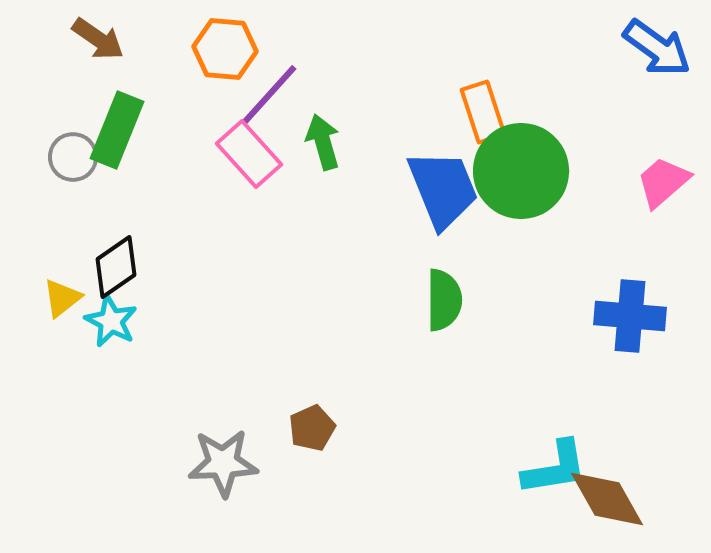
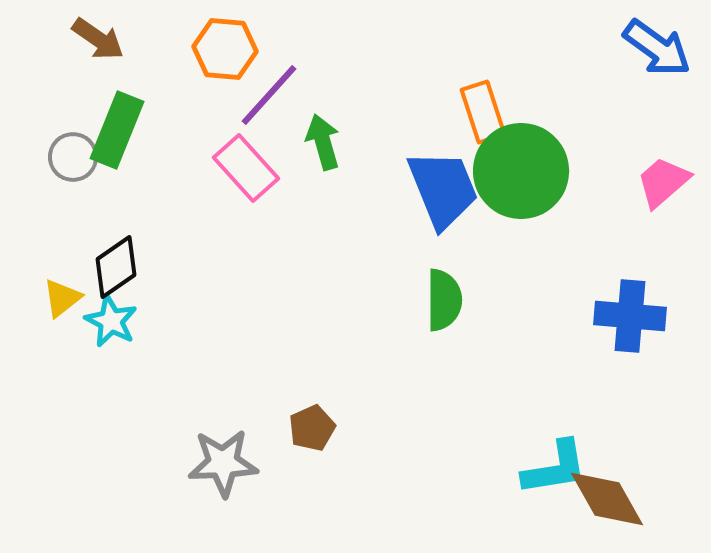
pink rectangle: moved 3 px left, 14 px down
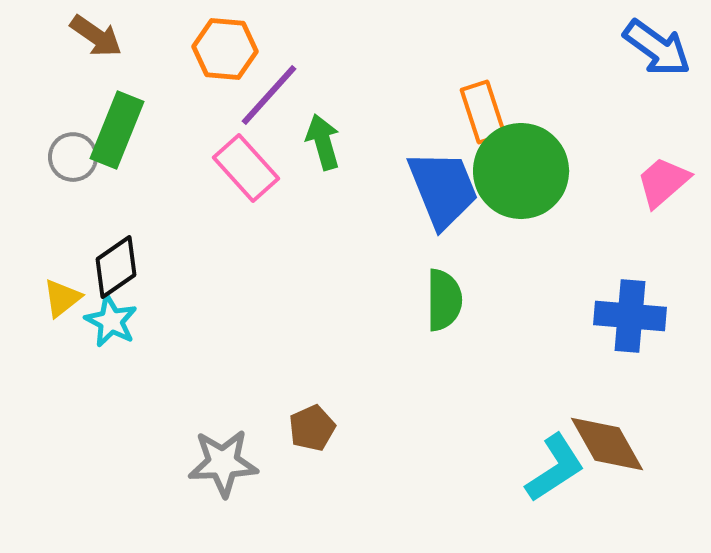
brown arrow: moved 2 px left, 3 px up
cyan L-shape: rotated 24 degrees counterclockwise
brown diamond: moved 55 px up
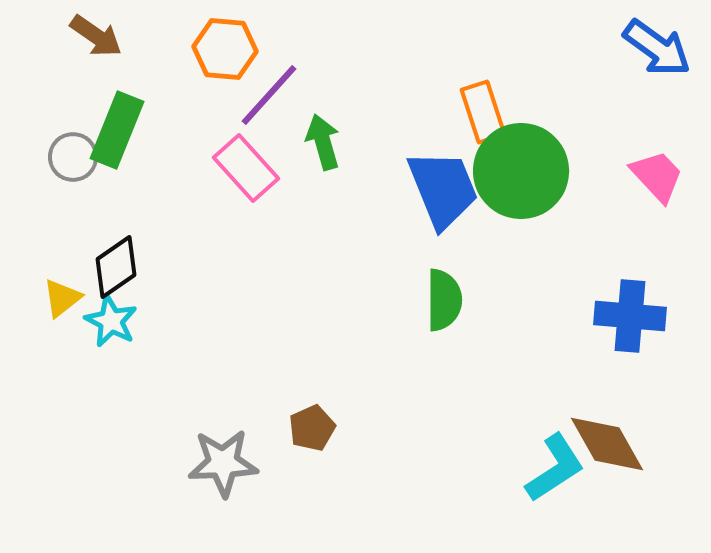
pink trapezoid: moved 6 px left, 6 px up; rotated 88 degrees clockwise
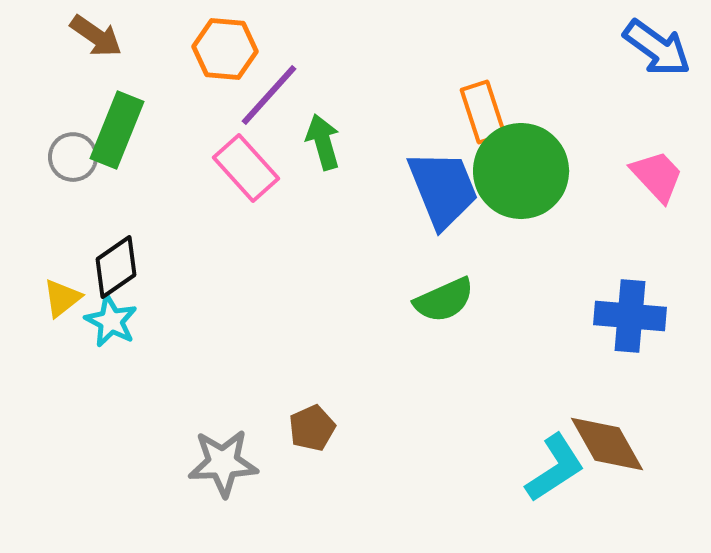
green semicircle: rotated 66 degrees clockwise
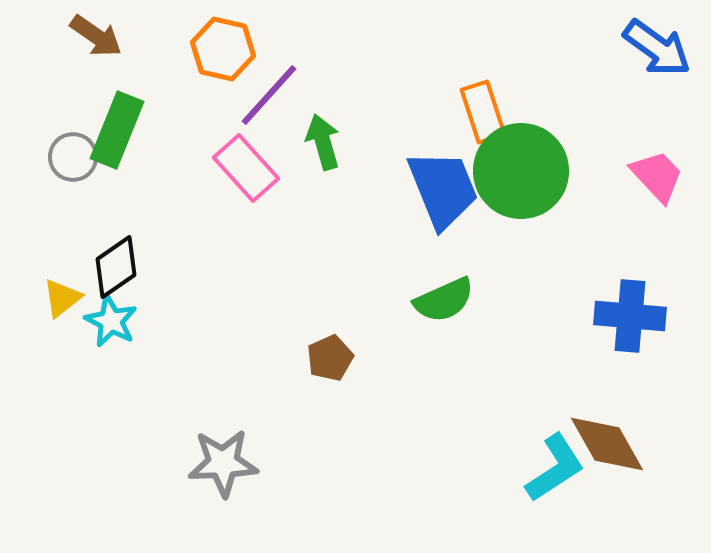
orange hexagon: moved 2 px left; rotated 8 degrees clockwise
brown pentagon: moved 18 px right, 70 px up
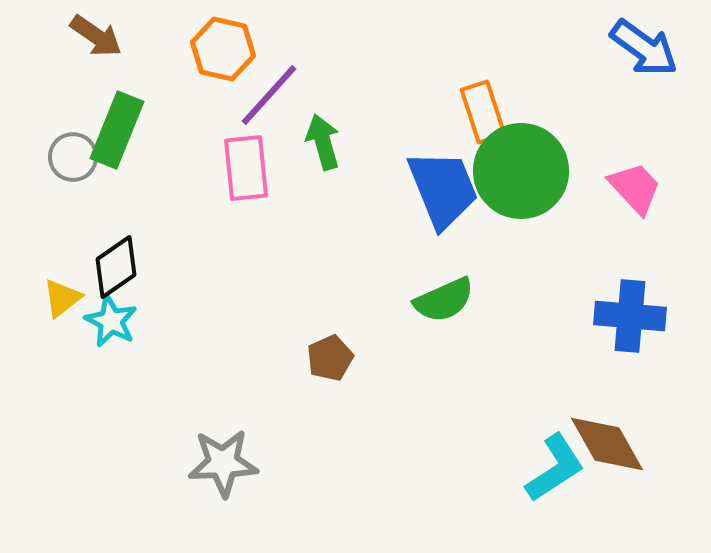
blue arrow: moved 13 px left
pink rectangle: rotated 36 degrees clockwise
pink trapezoid: moved 22 px left, 12 px down
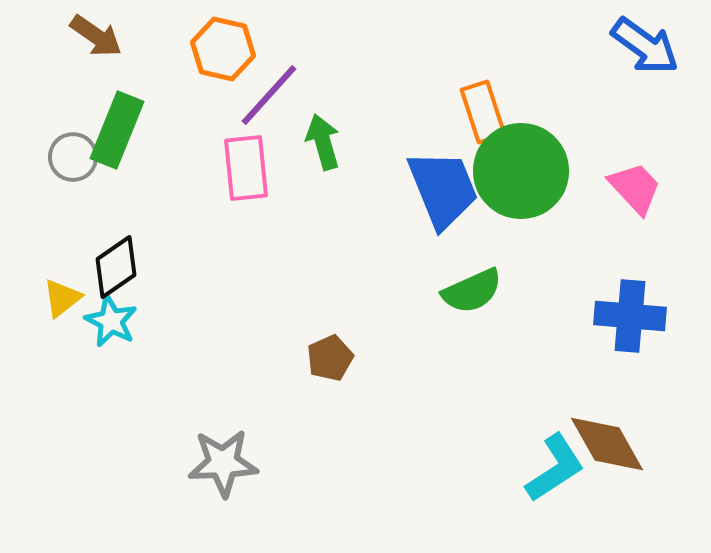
blue arrow: moved 1 px right, 2 px up
green semicircle: moved 28 px right, 9 px up
